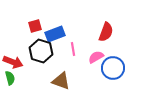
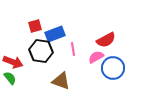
red semicircle: moved 8 px down; rotated 42 degrees clockwise
black hexagon: rotated 10 degrees counterclockwise
green semicircle: rotated 24 degrees counterclockwise
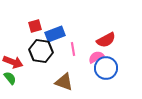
blue circle: moved 7 px left
brown triangle: moved 3 px right, 1 px down
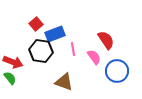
red square: moved 1 px right, 2 px up; rotated 24 degrees counterclockwise
red semicircle: rotated 96 degrees counterclockwise
pink semicircle: moved 2 px left; rotated 84 degrees clockwise
blue circle: moved 11 px right, 3 px down
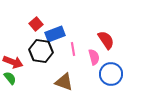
pink semicircle: rotated 21 degrees clockwise
blue circle: moved 6 px left, 3 px down
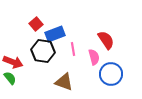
black hexagon: moved 2 px right
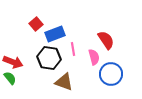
black hexagon: moved 6 px right, 7 px down
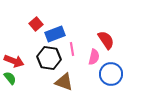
pink line: moved 1 px left
pink semicircle: rotated 28 degrees clockwise
red arrow: moved 1 px right, 1 px up
